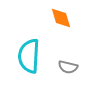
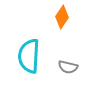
orange diamond: moved 1 px right, 1 px up; rotated 50 degrees clockwise
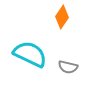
cyan semicircle: moved 1 px right, 2 px up; rotated 112 degrees clockwise
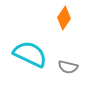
orange diamond: moved 2 px right, 1 px down
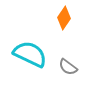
gray semicircle: rotated 24 degrees clockwise
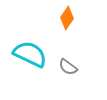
orange diamond: moved 3 px right
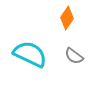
gray semicircle: moved 6 px right, 11 px up
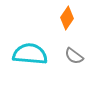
cyan semicircle: rotated 20 degrees counterclockwise
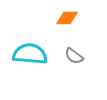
orange diamond: rotated 55 degrees clockwise
